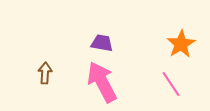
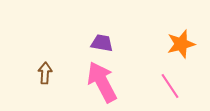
orange star: rotated 16 degrees clockwise
pink line: moved 1 px left, 2 px down
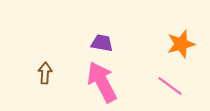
pink line: rotated 20 degrees counterclockwise
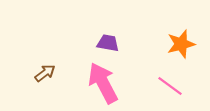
purple trapezoid: moved 6 px right
brown arrow: rotated 50 degrees clockwise
pink arrow: moved 1 px right, 1 px down
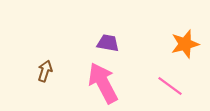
orange star: moved 4 px right
brown arrow: moved 2 px up; rotated 35 degrees counterclockwise
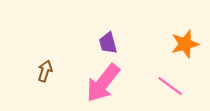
purple trapezoid: rotated 115 degrees counterclockwise
pink arrow: rotated 114 degrees counterclockwise
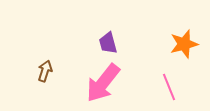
orange star: moved 1 px left
pink line: moved 1 px left, 1 px down; rotated 32 degrees clockwise
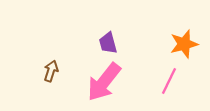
brown arrow: moved 6 px right
pink arrow: moved 1 px right, 1 px up
pink line: moved 6 px up; rotated 48 degrees clockwise
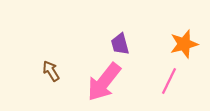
purple trapezoid: moved 12 px right, 1 px down
brown arrow: rotated 50 degrees counterclockwise
